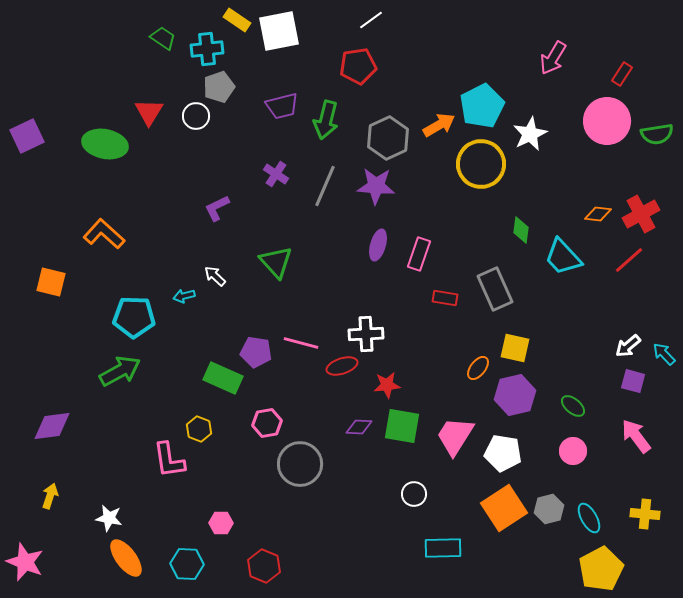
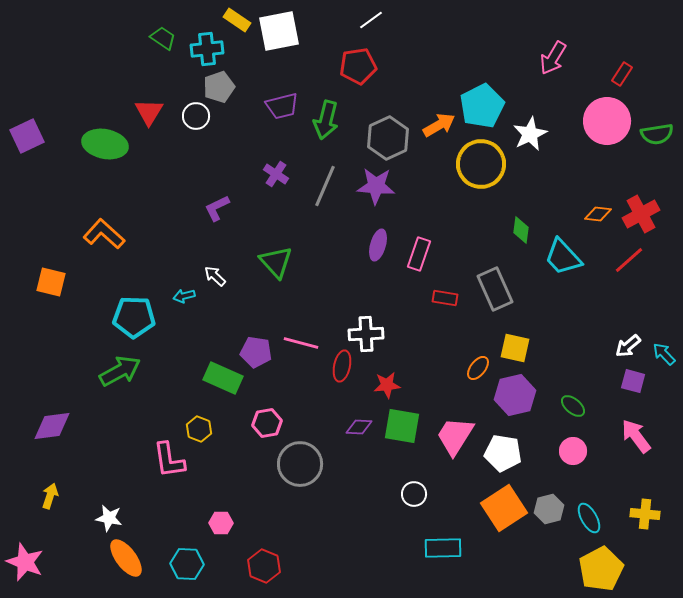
red ellipse at (342, 366): rotated 60 degrees counterclockwise
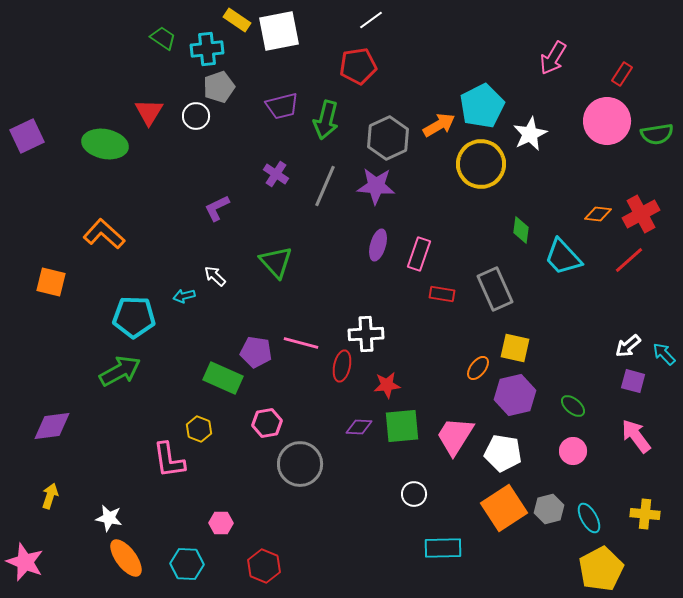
red rectangle at (445, 298): moved 3 px left, 4 px up
green square at (402, 426): rotated 15 degrees counterclockwise
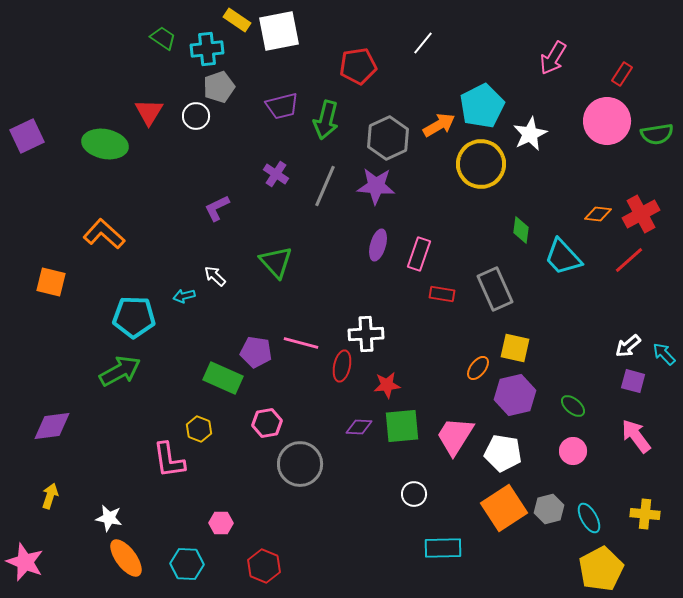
white line at (371, 20): moved 52 px right, 23 px down; rotated 15 degrees counterclockwise
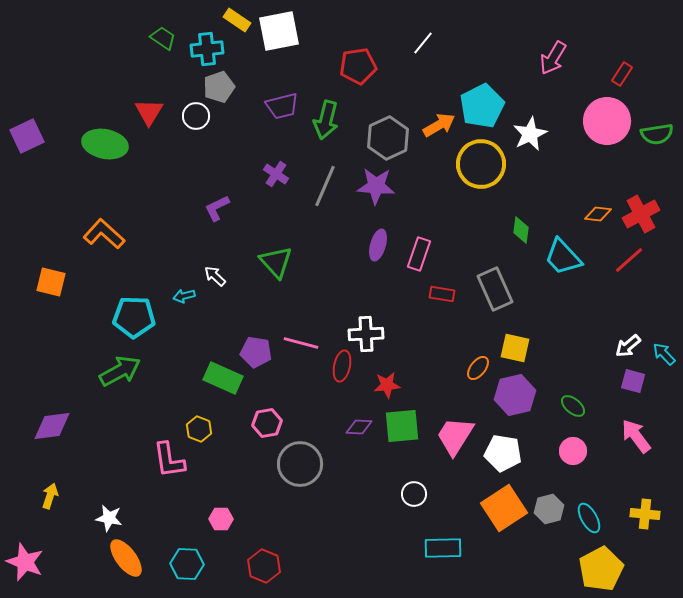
pink hexagon at (221, 523): moved 4 px up
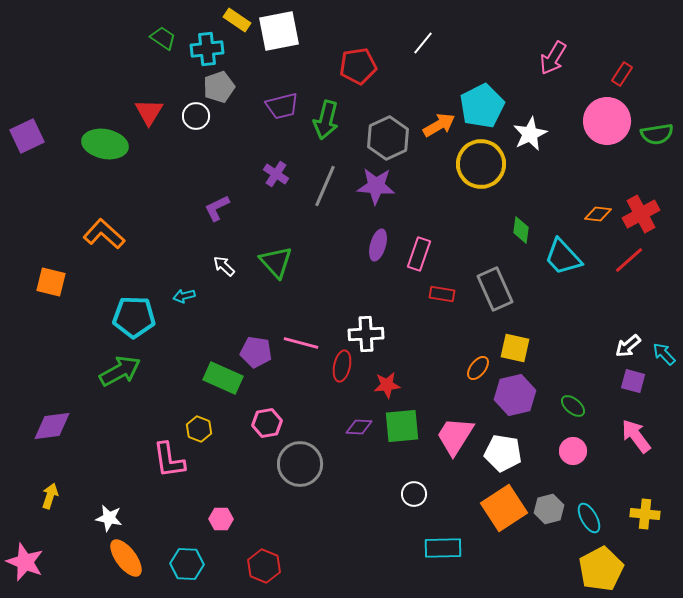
white arrow at (215, 276): moved 9 px right, 10 px up
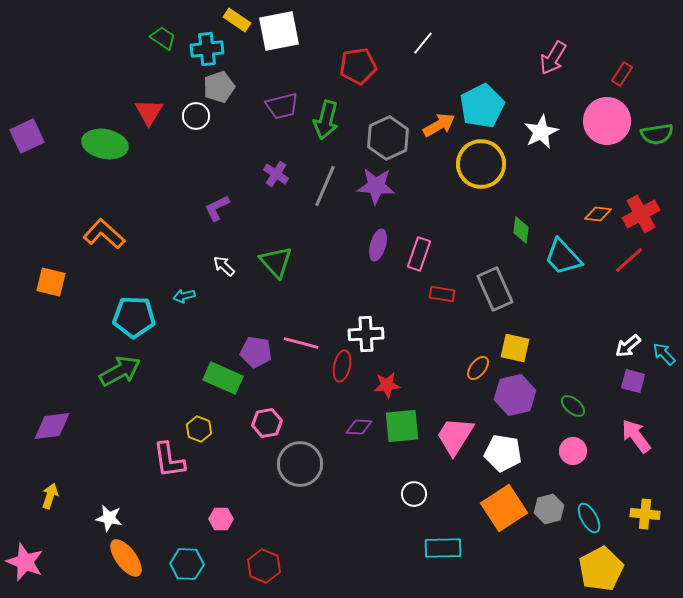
white star at (530, 134): moved 11 px right, 2 px up
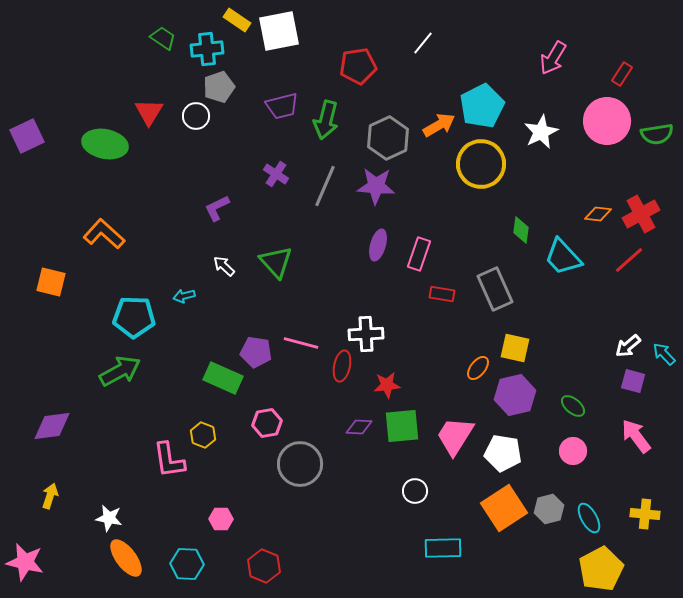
yellow hexagon at (199, 429): moved 4 px right, 6 px down
white circle at (414, 494): moved 1 px right, 3 px up
pink star at (25, 562): rotated 9 degrees counterclockwise
